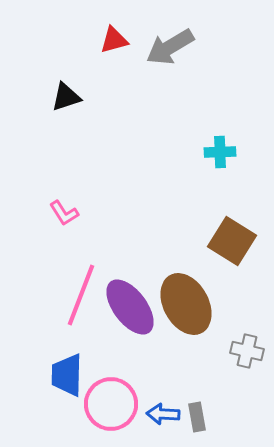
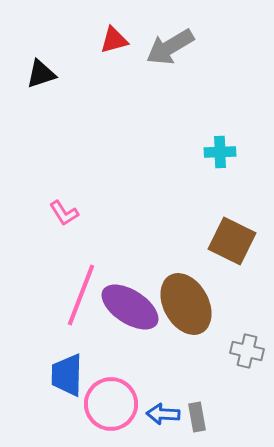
black triangle: moved 25 px left, 23 px up
brown square: rotated 6 degrees counterclockwise
purple ellipse: rotated 20 degrees counterclockwise
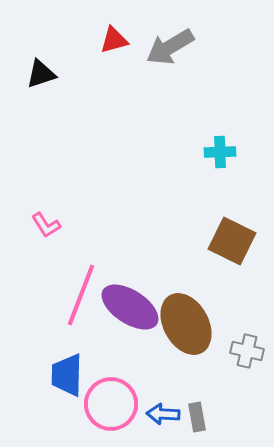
pink L-shape: moved 18 px left, 12 px down
brown ellipse: moved 20 px down
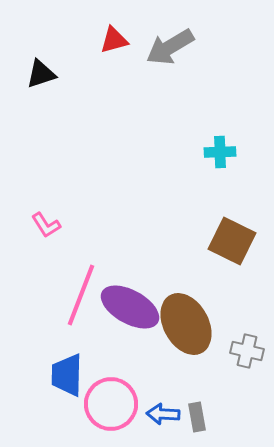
purple ellipse: rotated 4 degrees counterclockwise
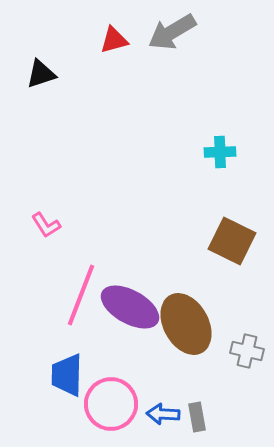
gray arrow: moved 2 px right, 15 px up
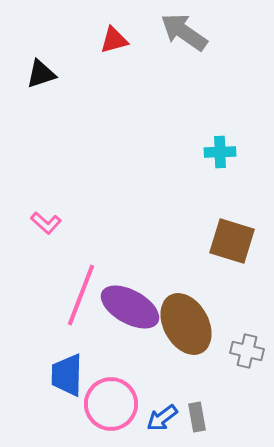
gray arrow: moved 12 px right; rotated 66 degrees clockwise
pink L-shape: moved 2 px up; rotated 16 degrees counterclockwise
brown square: rotated 9 degrees counterclockwise
blue arrow: moved 1 px left, 4 px down; rotated 40 degrees counterclockwise
